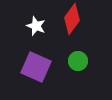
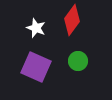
red diamond: moved 1 px down
white star: moved 2 px down
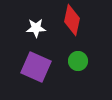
red diamond: rotated 24 degrees counterclockwise
white star: rotated 24 degrees counterclockwise
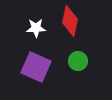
red diamond: moved 2 px left, 1 px down
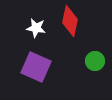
white star: rotated 12 degrees clockwise
green circle: moved 17 px right
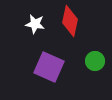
white star: moved 1 px left, 4 px up
purple square: moved 13 px right
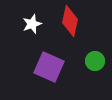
white star: moved 3 px left; rotated 30 degrees counterclockwise
